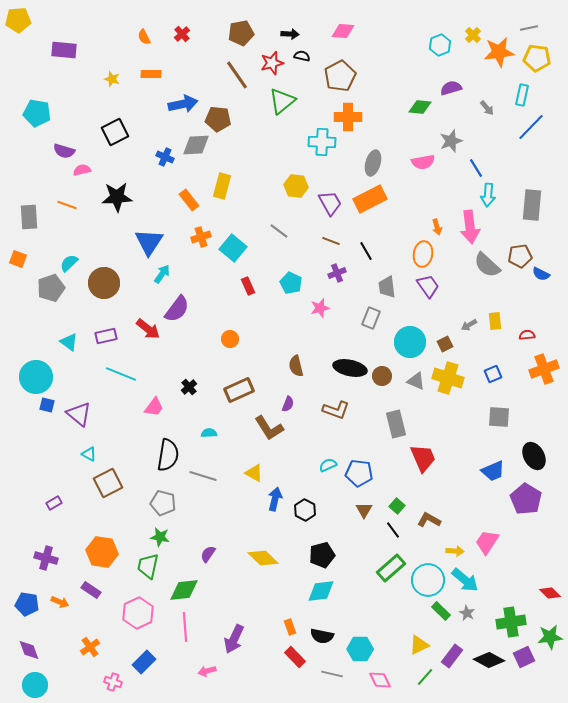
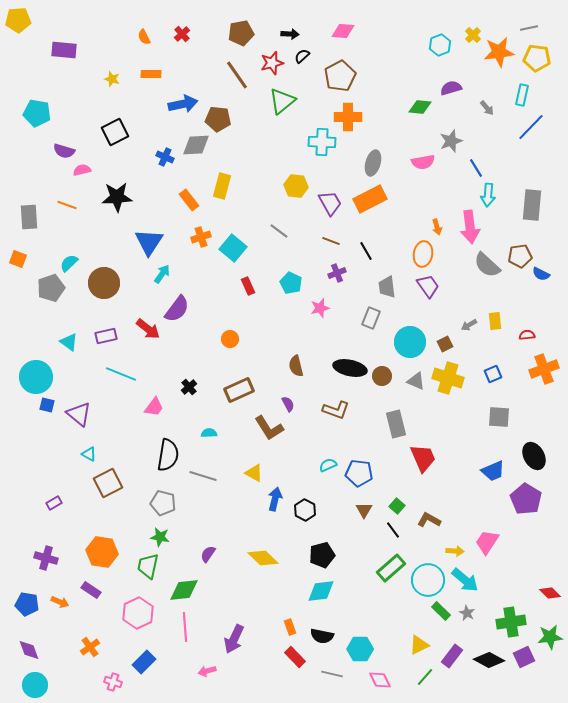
black semicircle at (302, 56): rotated 56 degrees counterclockwise
purple semicircle at (288, 404): rotated 49 degrees counterclockwise
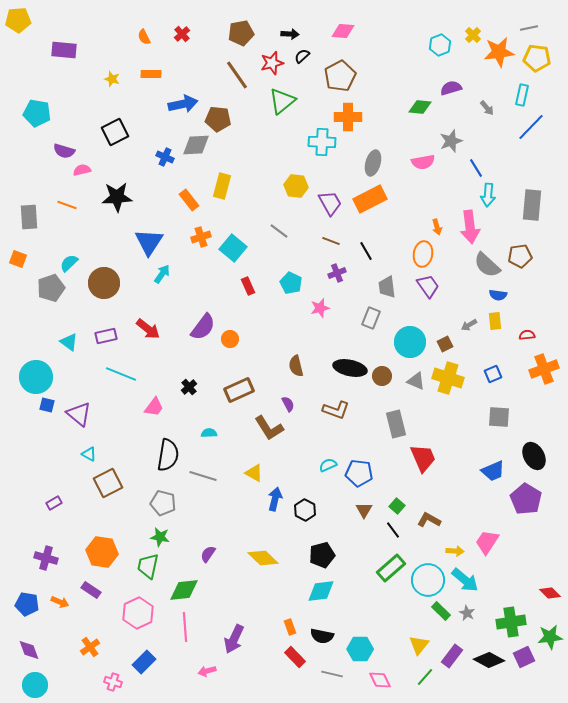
blue semicircle at (541, 274): moved 43 px left, 21 px down; rotated 18 degrees counterclockwise
purple semicircle at (177, 309): moved 26 px right, 18 px down
yellow triangle at (419, 645): rotated 25 degrees counterclockwise
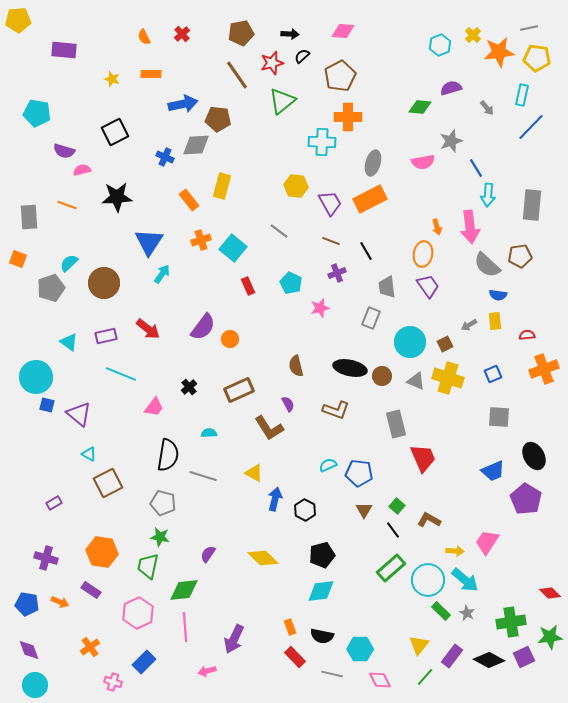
orange cross at (201, 237): moved 3 px down
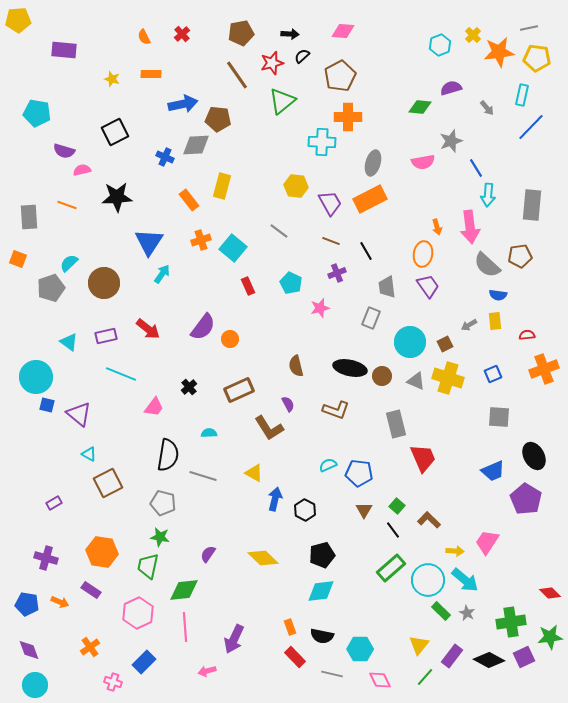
brown L-shape at (429, 520): rotated 15 degrees clockwise
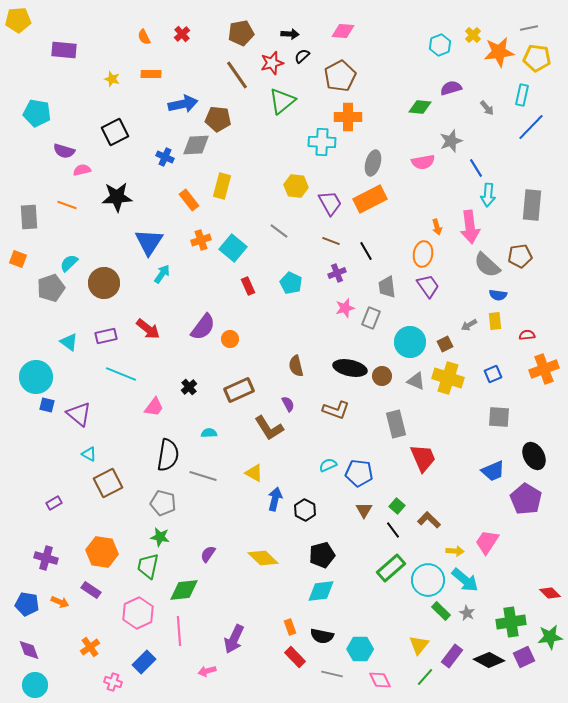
pink star at (320, 308): moved 25 px right
pink line at (185, 627): moved 6 px left, 4 px down
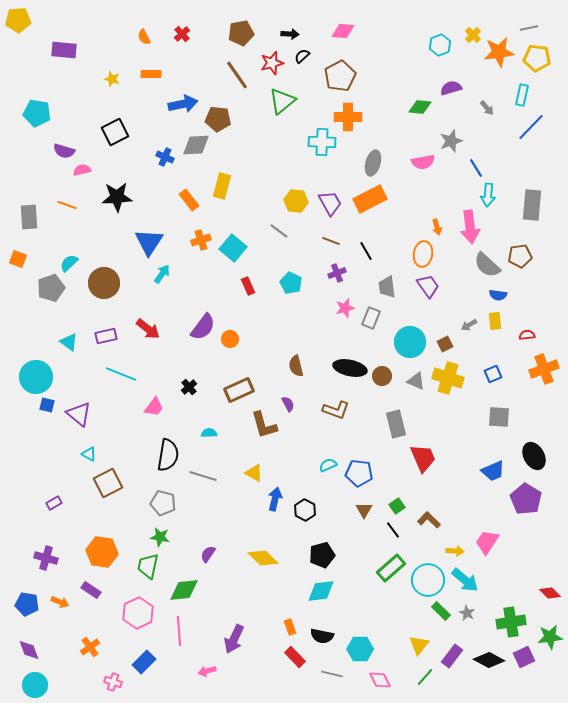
yellow hexagon at (296, 186): moved 15 px down
brown L-shape at (269, 428): moved 5 px left, 3 px up; rotated 16 degrees clockwise
green square at (397, 506): rotated 14 degrees clockwise
